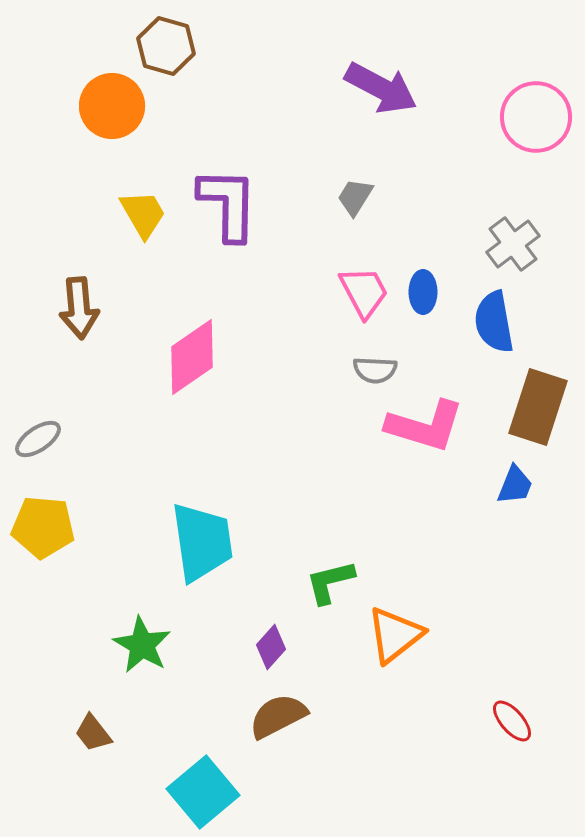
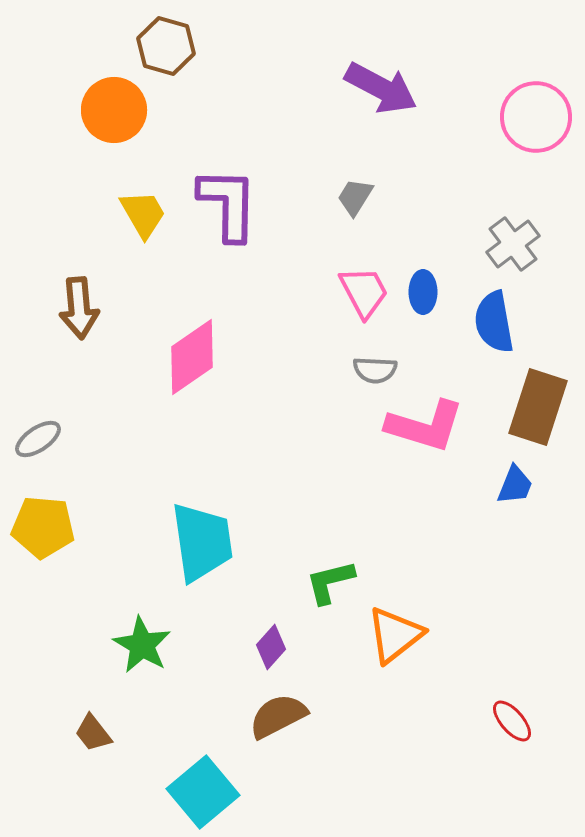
orange circle: moved 2 px right, 4 px down
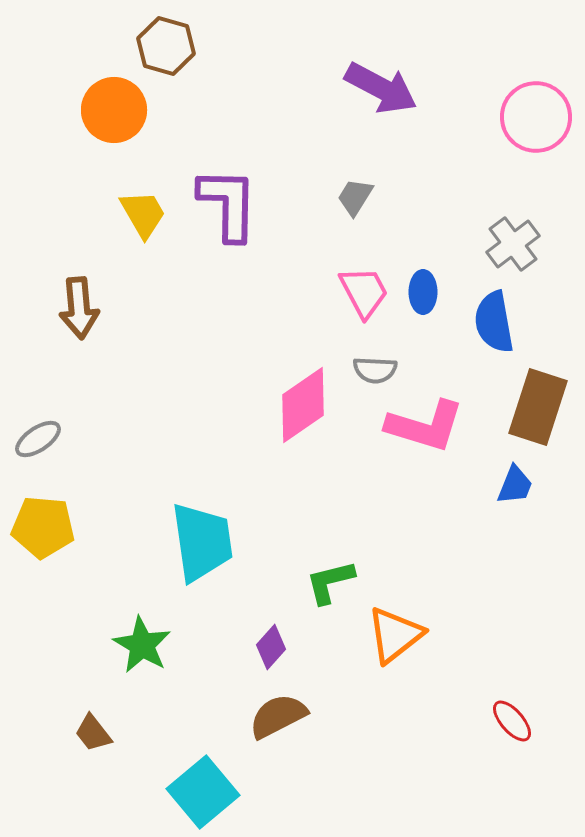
pink diamond: moved 111 px right, 48 px down
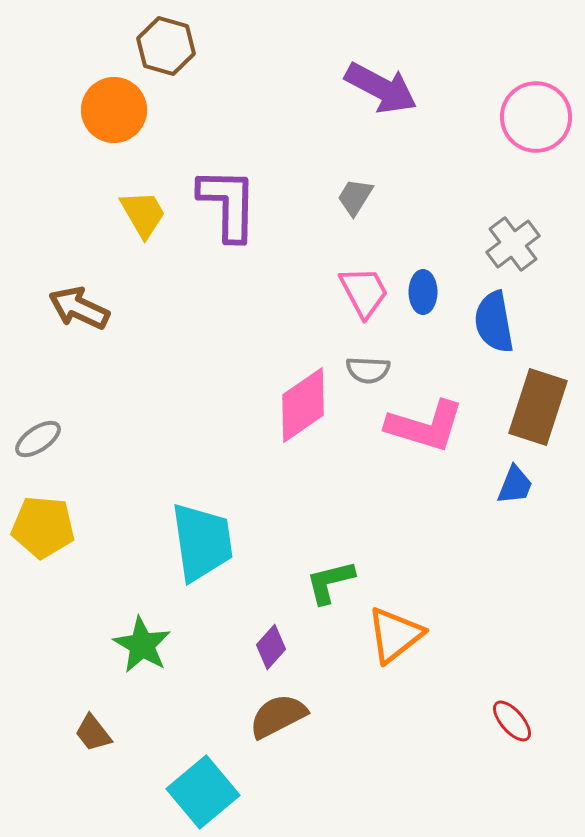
brown arrow: rotated 120 degrees clockwise
gray semicircle: moved 7 px left
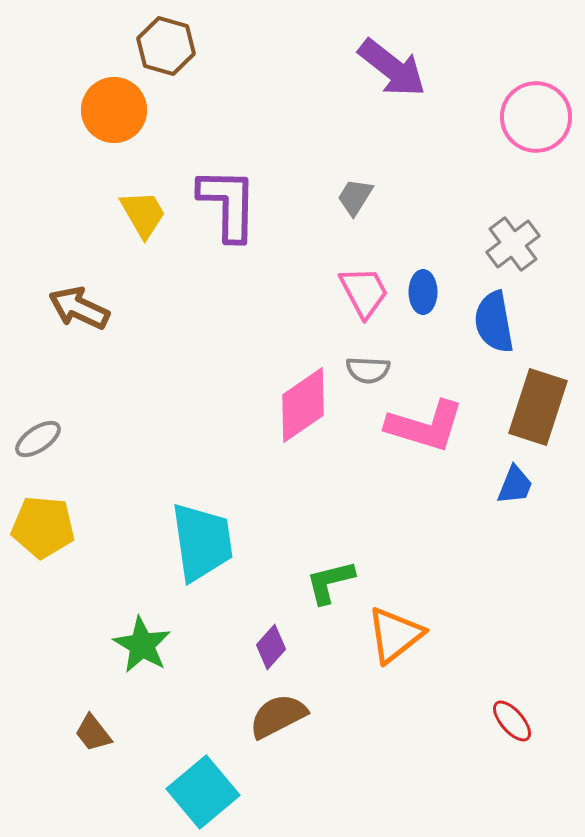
purple arrow: moved 11 px right, 20 px up; rotated 10 degrees clockwise
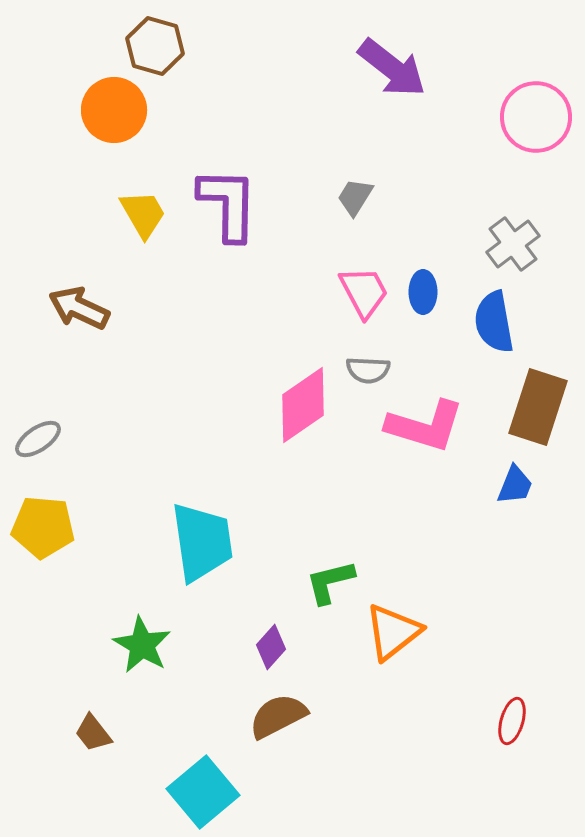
brown hexagon: moved 11 px left
orange triangle: moved 2 px left, 3 px up
red ellipse: rotated 57 degrees clockwise
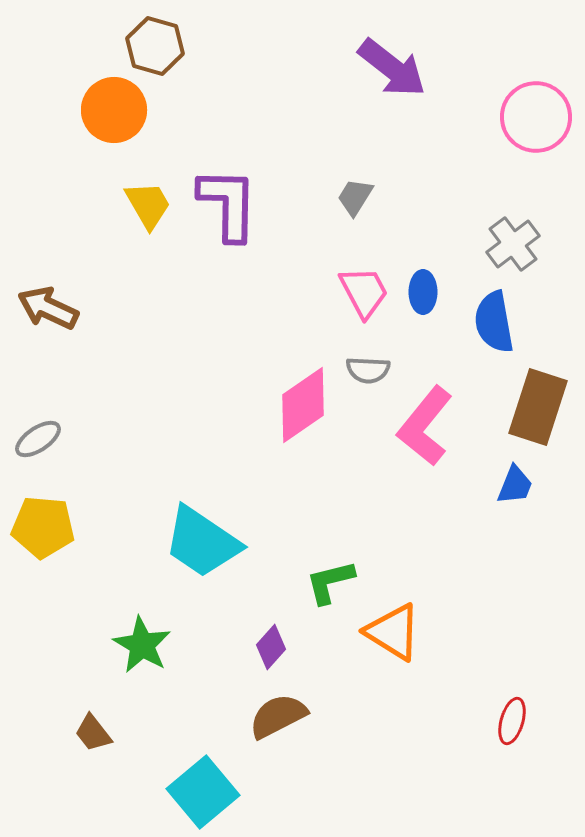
yellow trapezoid: moved 5 px right, 9 px up
brown arrow: moved 31 px left
pink L-shape: rotated 112 degrees clockwise
cyan trapezoid: rotated 132 degrees clockwise
orange triangle: rotated 50 degrees counterclockwise
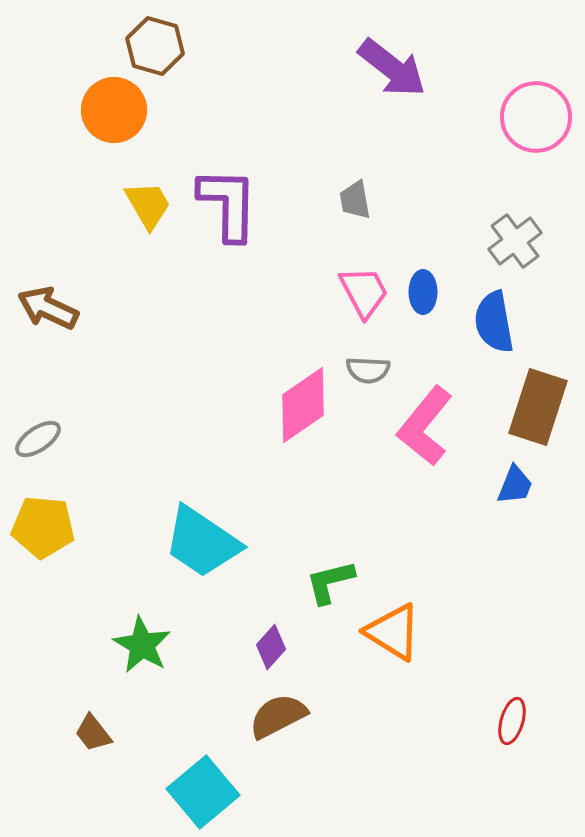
gray trapezoid: moved 3 px down; rotated 42 degrees counterclockwise
gray cross: moved 2 px right, 3 px up
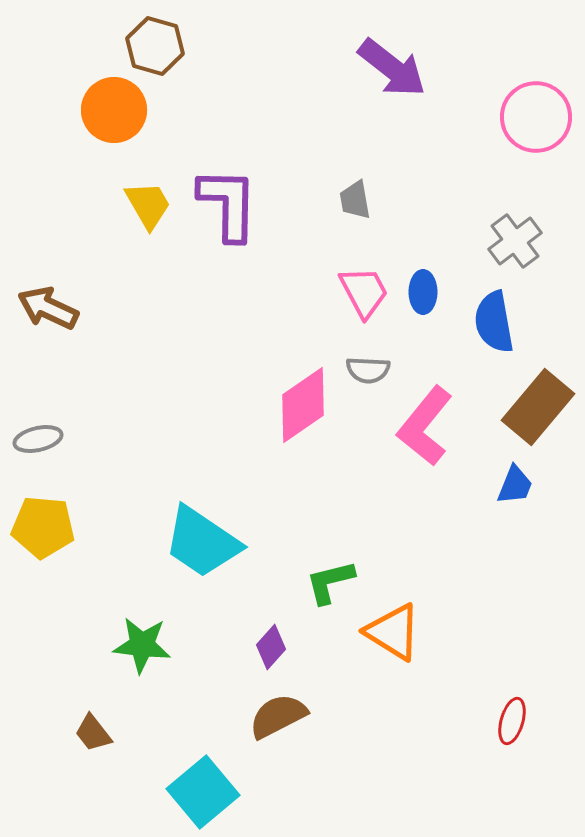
brown rectangle: rotated 22 degrees clockwise
gray ellipse: rotated 21 degrees clockwise
green star: rotated 24 degrees counterclockwise
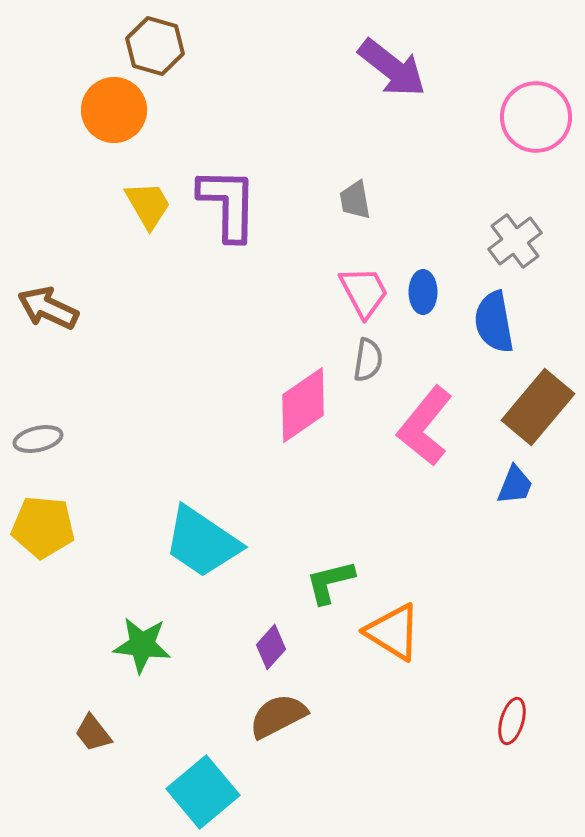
gray semicircle: moved 10 px up; rotated 84 degrees counterclockwise
